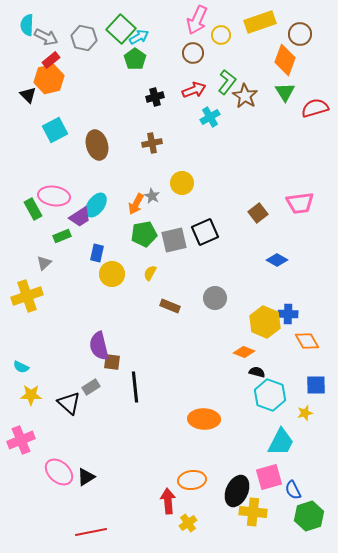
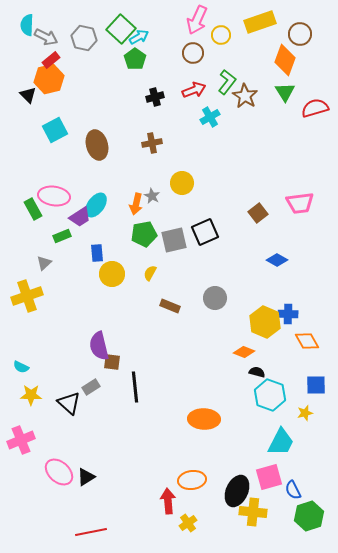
orange arrow at (136, 204): rotated 15 degrees counterclockwise
blue rectangle at (97, 253): rotated 18 degrees counterclockwise
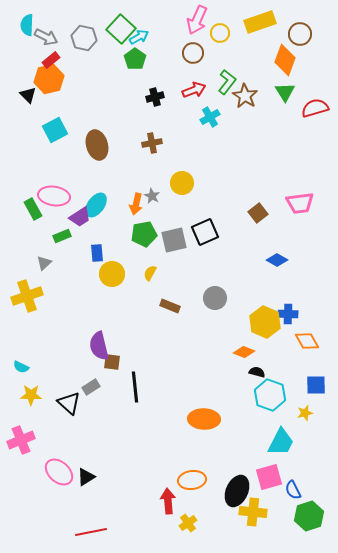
yellow circle at (221, 35): moved 1 px left, 2 px up
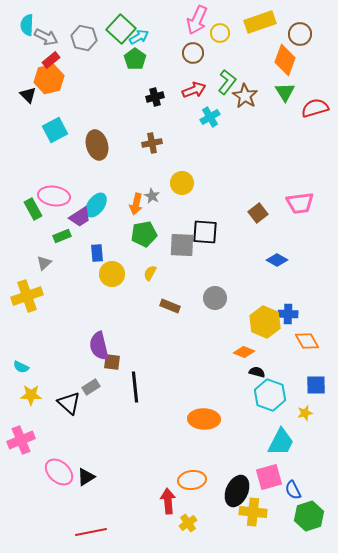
black square at (205, 232): rotated 28 degrees clockwise
gray square at (174, 240): moved 8 px right, 5 px down; rotated 16 degrees clockwise
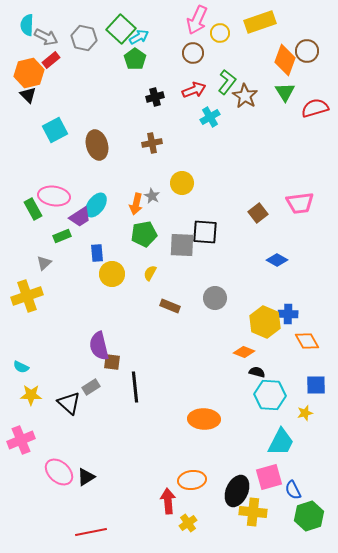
brown circle at (300, 34): moved 7 px right, 17 px down
orange hexagon at (49, 79): moved 20 px left, 6 px up
cyan hexagon at (270, 395): rotated 16 degrees counterclockwise
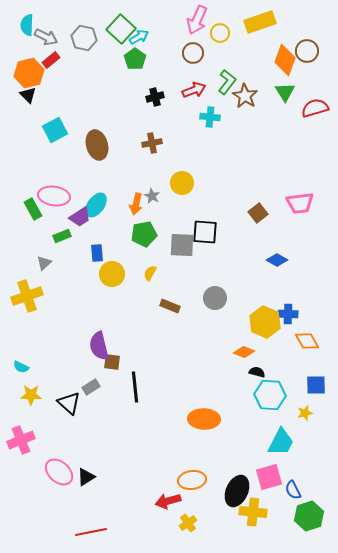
cyan cross at (210, 117): rotated 36 degrees clockwise
red arrow at (168, 501): rotated 100 degrees counterclockwise
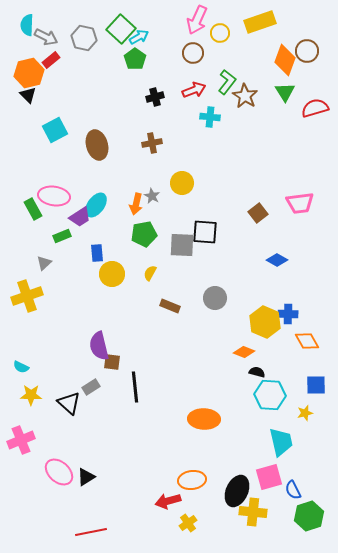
cyan trapezoid at (281, 442): rotated 40 degrees counterclockwise
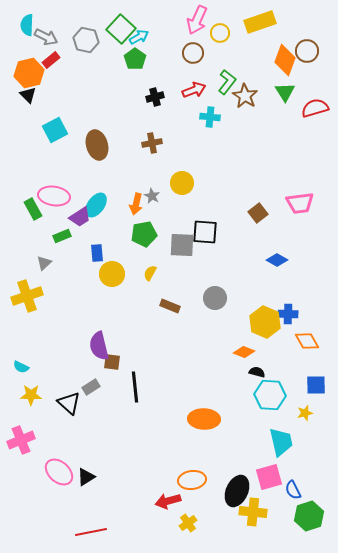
gray hexagon at (84, 38): moved 2 px right, 2 px down
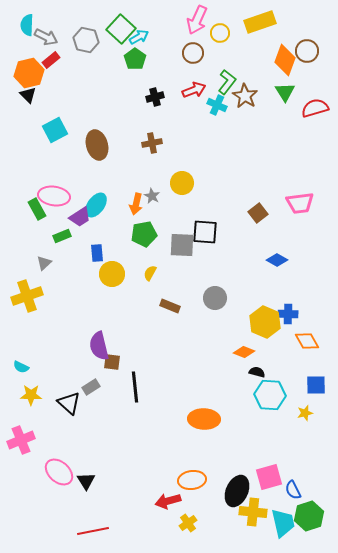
cyan cross at (210, 117): moved 7 px right, 12 px up; rotated 18 degrees clockwise
green rectangle at (33, 209): moved 4 px right
cyan trapezoid at (281, 442): moved 2 px right, 81 px down
black triangle at (86, 477): moved 4 px down; rotated 30 degrees counterclockwise
red line at (91, 532): moved 2 px right, 1 px up
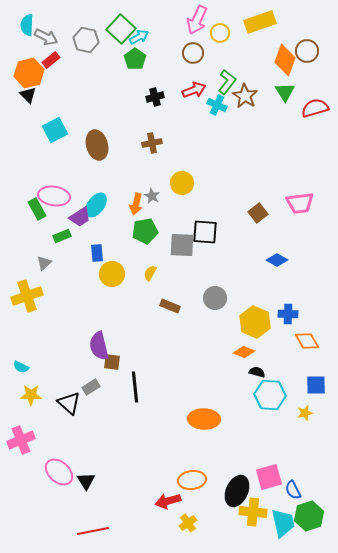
green pentagon at (144, 234): moved 1 px right, 3 px up
yellow hexagon at (265, 322): moved 10 px left
